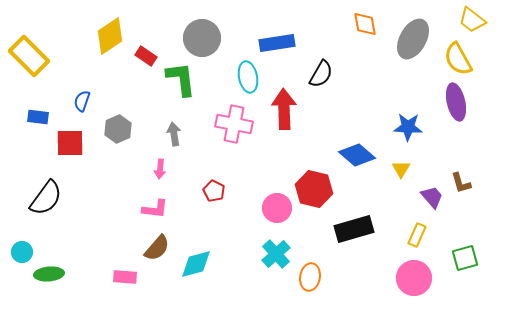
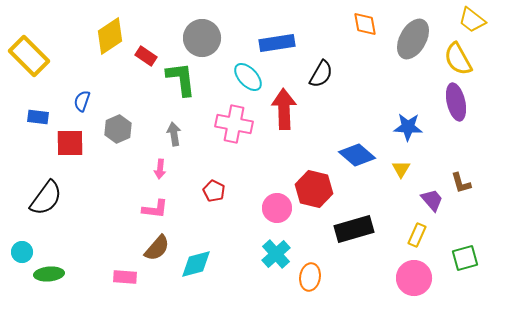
cyan ellipse at (248, 77): rotated 32 degrees counterclockwise
purple trapezoid at (432, 197): moved 3 px down
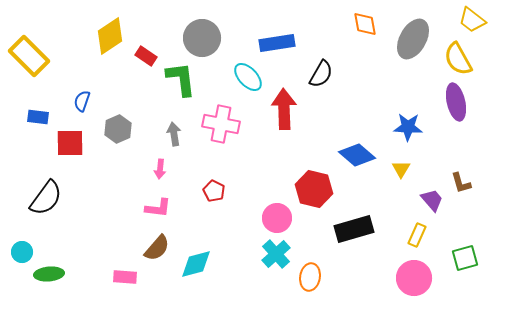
pink cross at (234, 124): moved 13 px left
pink circle at (277, 208): moved 10 px down
pink L-shape at (155, 209): moved 3 px right, 1 px up
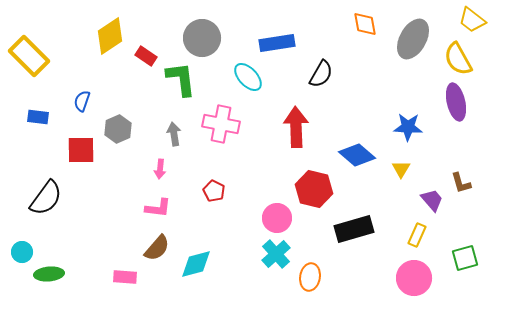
red arrow at (284, 109): moved 12 px right, 18 px down
red square at (70, 143): moved 11 px right, 7 px down
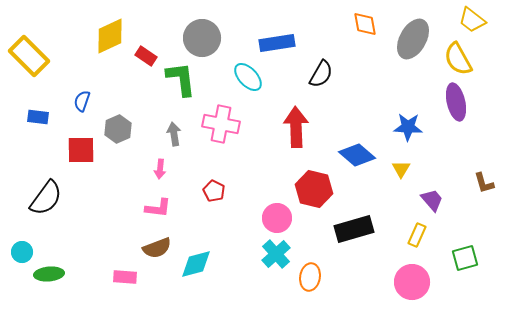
yellow diamond at (110, 36): rotated 9 degrees clockwise
brown L-shape at (461, 183): moved 23 px right
brown semicircle at (157, 248): rotated 28 degrees clockwise
pink circle at (414, 278): moved 2 px left, 4 px down
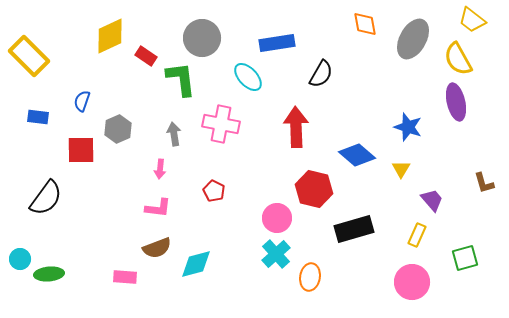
blue star at (408, 127): rotated 16 degrees clockwise
cyan circle at (22, 252): moved 2 px left, 7 px down
